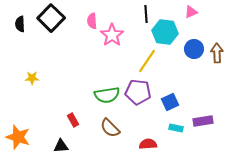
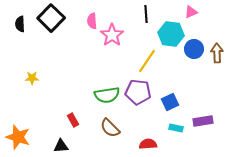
cyan hexagon: moved 6 px right, 2 px down
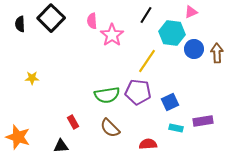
black line: moved 1 px down; rotated 36 degrees clockwise
cyan hexagon: moved 1 px right, 1 px up
red rectangle: moved 2 px down
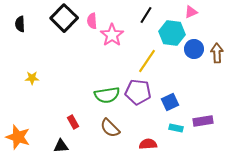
black square: moved 13 px right
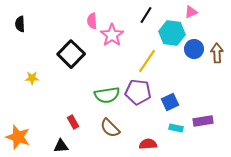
black square: moved 7 px right, 36 px down
